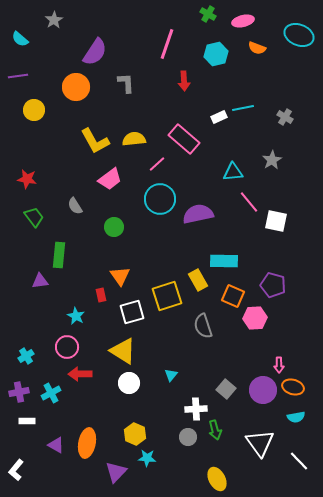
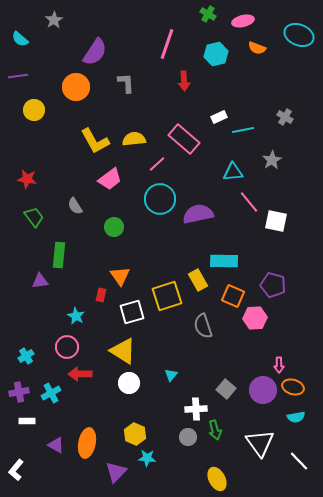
cyan line at (243, 108): moved 22 px down
red rectangle at (101, 295): rotated 24 degrees clockwise
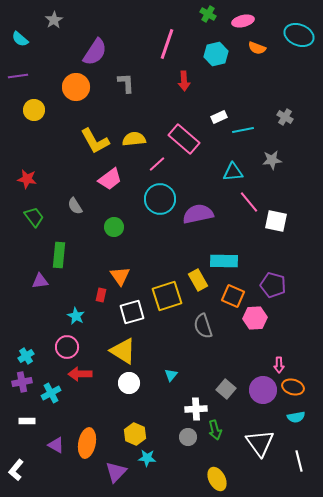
gray star at (272, 160): rotated 24 degrees clockwise
purple cross at (19, 392): moved 3 px right, 10 px up
white line at (299, 461): rotated 30 degrees clockwise
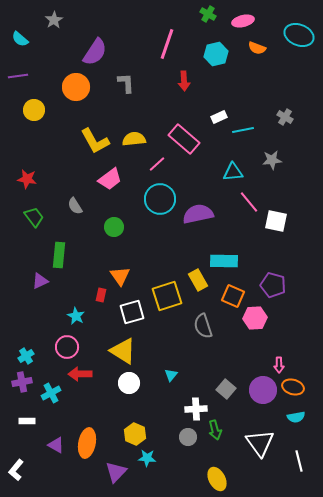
purple triangle at (40, 281): rotated 18 degrees counterclockwise
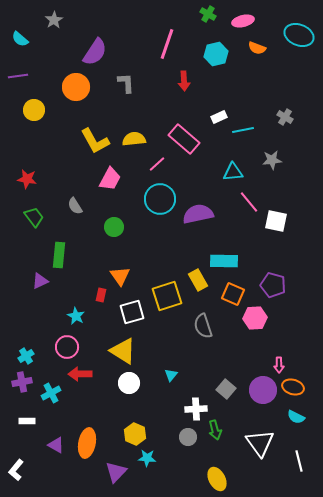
pink trapezoid at (110, 179): rotated 25 degrees counterclockwise
orange square at (233, 296): moved 2 px up
cyan semicircle at (296, 417): rotated 36 degrees clockwise
